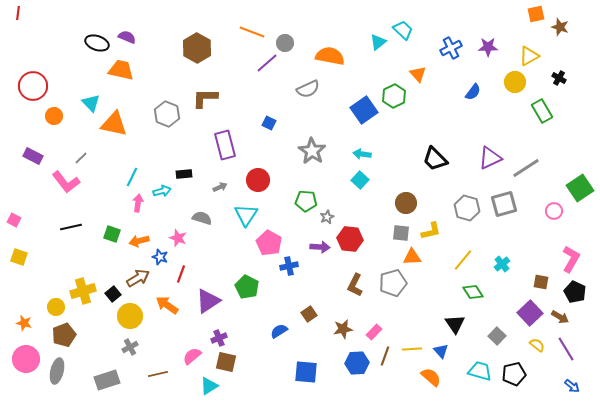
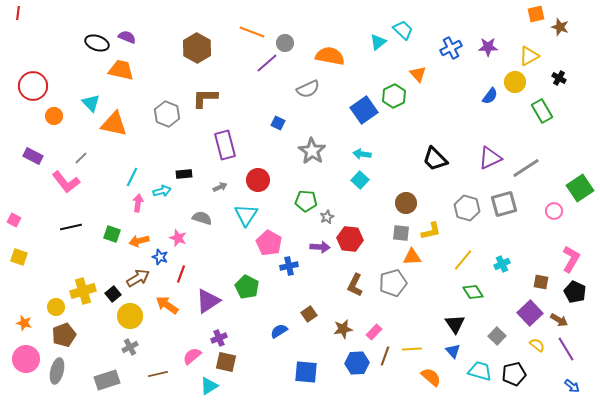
blue semicircle at (473, 92): moved 17 px right, 4 px down
blue square at (269, 123): moved 9 px right
cyan cross at (502, 264): rotated 14 degrees clockwise
brown arrow at (560, 317): moved 1 px left, 3 px down
blue triangle at (441, 351): moved 12 px right
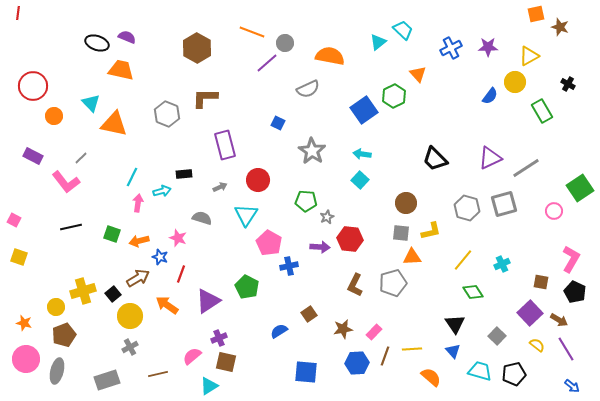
black cross at (559, 78): moved 9 px right, 6 px down
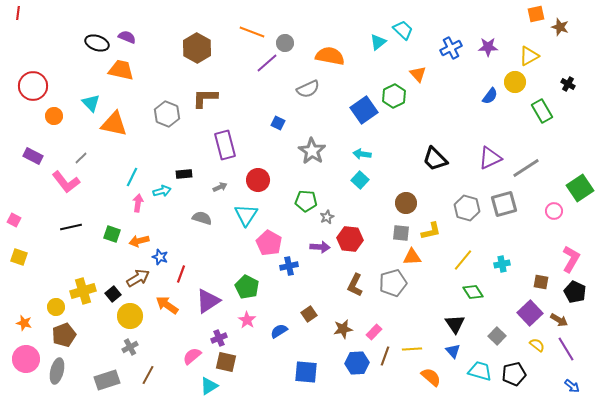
pink star at (178, 238): moved 69 px right, 82 px down; rotated 12 degrees clockwise
cyan cross at (502, 264): rotated 14 degrees clockwise
brown line at (158, 374): moved 10 px left, 1 px down; rotated 48 degrees counterclockwise
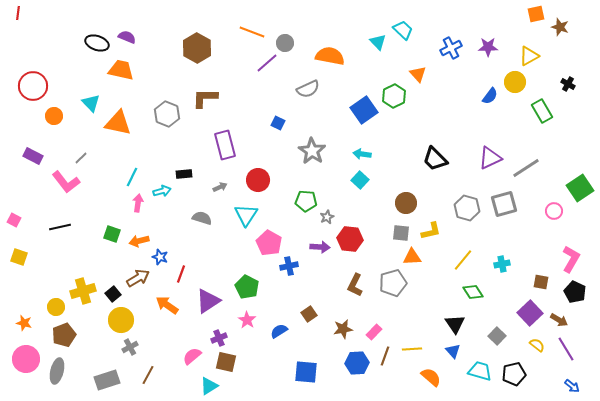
cyan triangle at (378, 42): rotated 36 degrees counterclockwise
orange triangle at (114, 124): moved 4 px right, 1 px up
black line at (71, 227): moved 11 px left
yellow circle at (130, 316): moved 9 px left, 4 px down
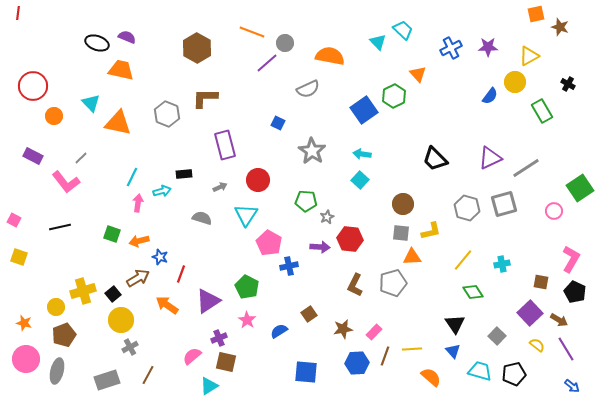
brown circle at (406, 203): moved 3 px left, 1 px down
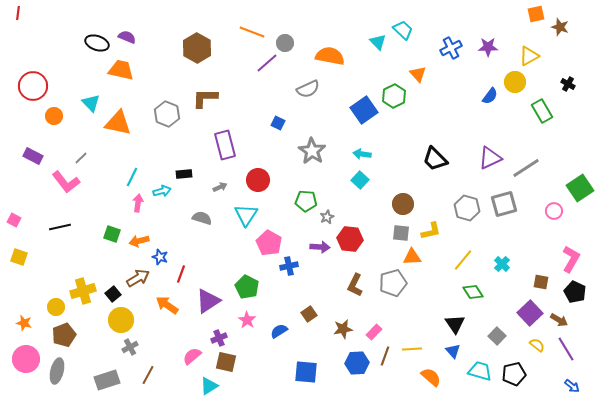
cyan cross at (502, 264): rotated 35 degrees counterclockwise
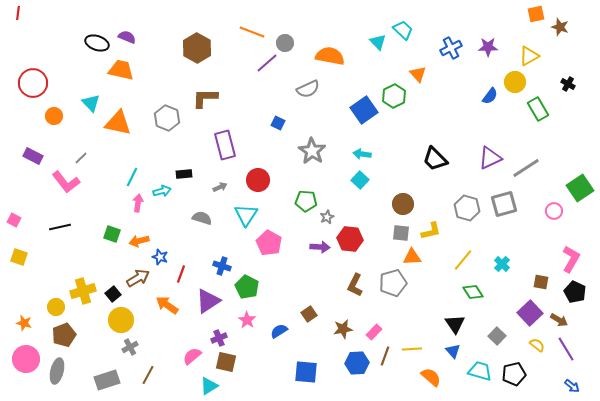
red circle at (33, 86): moved 3 px up
green rectangle at (542, 111): moved 4 px left, 2 px up
gray hexagon at (167, 114): moved 4 px down
blue cross at (289, 266): moved 67 px left; rotated 30 degrees clockwise
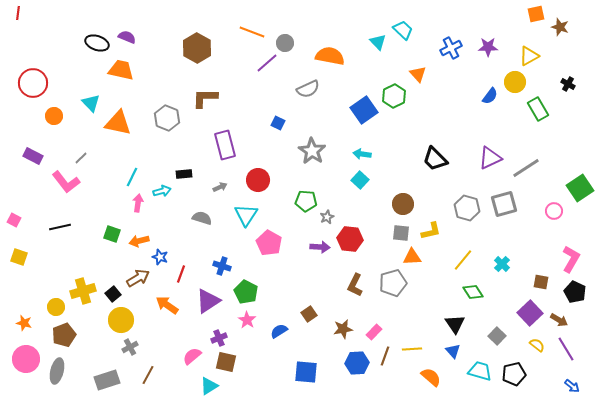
green pentagon at (247, 287): moved 1 px left, 5 px down
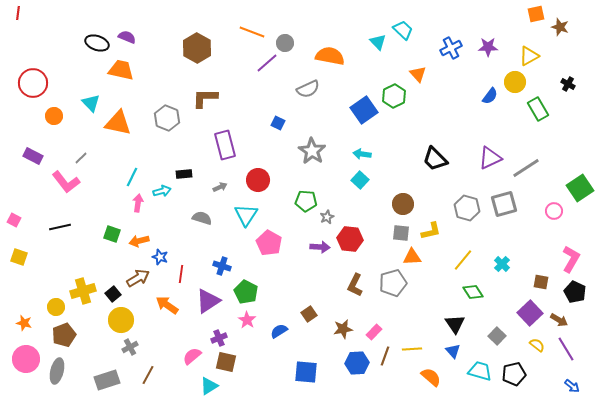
red line at (181, 274): rotated 12 degrees counterclockwise
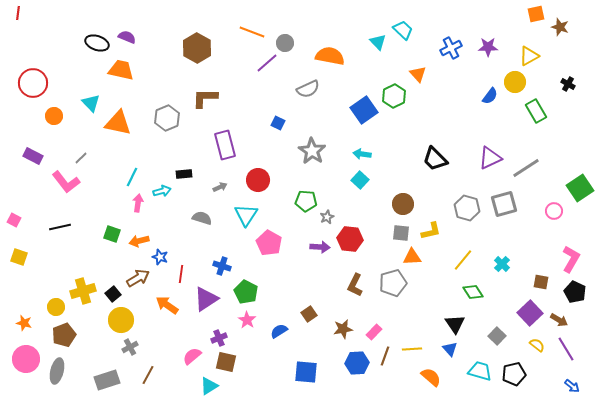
green rectangle at (538, 109): moved 2 px left, 2 px down
gray hexagon at (167, 118): rotated 15 degrees clockwise
purple triangle at (208, 301): moved 2 px left, 2 px up
blue triangle at (453, 351): moved 3 px left, 2 px up
